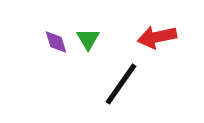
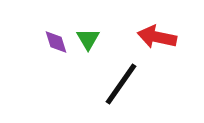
red arrow: rotated 24 degrees clockwise
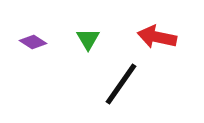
purple diamond: moved 23 px left; rotated 40 degrees counterclockwise
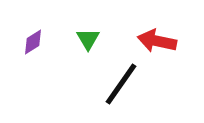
red arrow: moved 4 px down
purple diamond: rotated 64 degrees counterclockwise
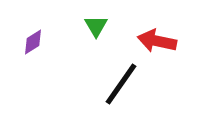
green triangle: moved 8 px right, 13 px up
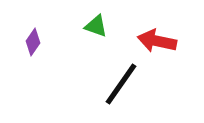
green triangle: rotated 40 degrees counterclockwise
purple diamond: rotated 24 degrees counterclockwise
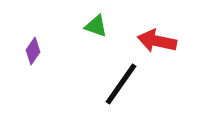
purple diamond: moved 9 px down
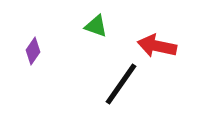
red arrow: moved 5 px down
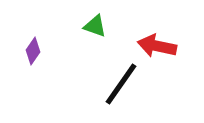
green triangle: moved 1 px left
